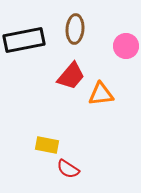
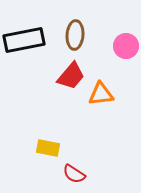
brown ellipse: moved 6 px down
yellow rectangle: moved 1 px right, 3 px down
red semicircle: moved 6 px right, 5 px down
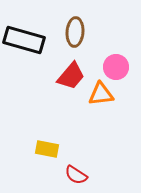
brown ellipse: moved 3 px up
black rectangle: rotated 27 degrees clockwise
pink circle: moved 10 px left, 21 px down
yellow rectangle: moved 1 px left, 1 px down
red semicircle: moved 2 px right, 1 px down
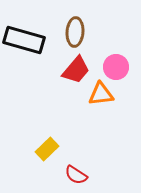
red trapezoid: moved 5 px right, 6 px up
yellow rectangle: rotated 55 degrees counterclockwise
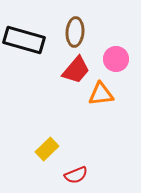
pink circle: moved 8 px up
red semicircle: rotated 55 degrees counterclockwise
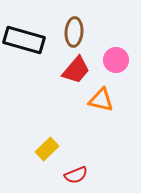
brown ellipse: moved 1 px left
pink circle: moved 1 px down
orange triangle: moved 6 px down; rotated 20 degrees clockwise
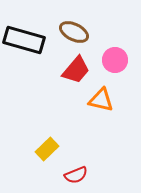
brown ellipse: rotated 68 degrees counterclockwise
pink circle: moved 1 px left
